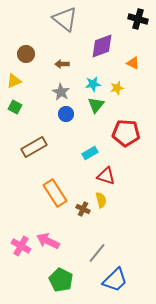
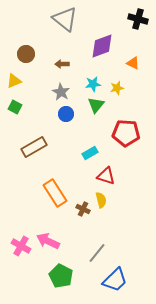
green pentagon: moved 4 px up
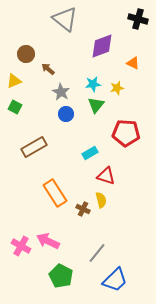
brown arrow: moved 14 px left, 5 px down; rotated 40 degrees clockwise
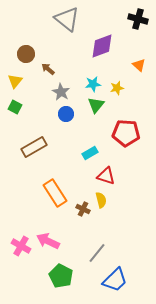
gray triangle: moved 2 px right
orange triangle: moved 6 px right, 2 px down; rotated 16 degrees clockwise
yellow triangle: moved 1 px right; rotated 28 degrees counterclockwise
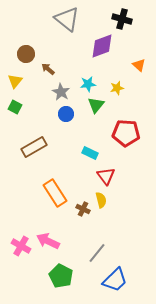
black cross: moved 16 px left
cyan star: moved 5 px left
cyan rectangle: rotated 56 degrees clockwise
red triangle: rotated 36 degrees clockwise
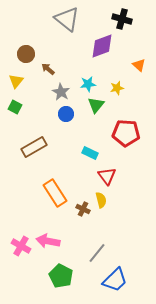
yellow triangle: moved 1 px right
red triangle: moved 1 px right
pink arrow: rotated 15 degrees counterclockwise
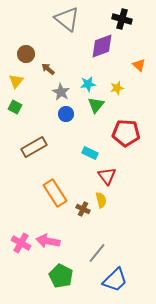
pink cross: moved 3 px up
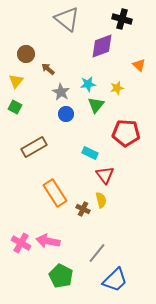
red triangle: moved 2 px left, 1 px up
